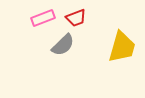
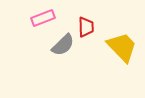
red trapezoid: moved 10 px right, 9 px down; rotated 70 degrees counterclockwise
yellow trapezoid: rotated 60 degrees counterclockwise
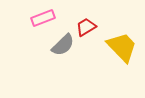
red trapezoid: rotated 120 degrees counterclockwise
